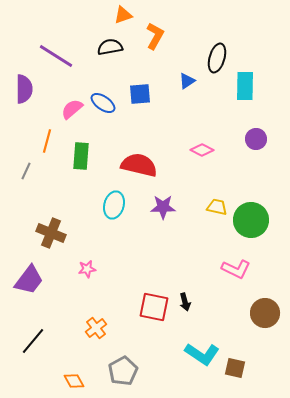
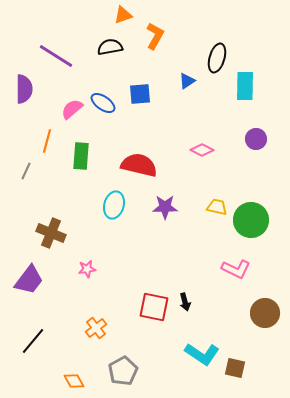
purple star: moved 2 px right
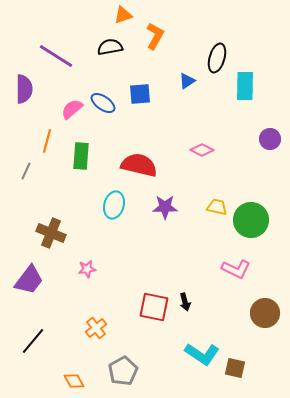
purple circle: moved 14 px right
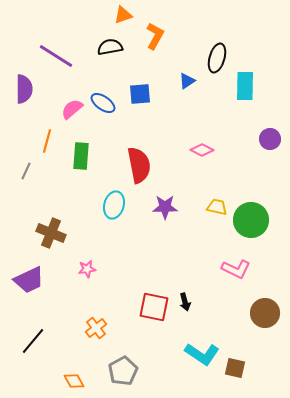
red semicircle: rotated 66 degrees clockwise
purple trapezoid: rotated 28 degrees clockwise
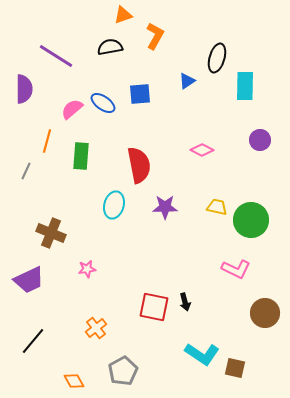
purple circle: moved 10 px left, 1 px down
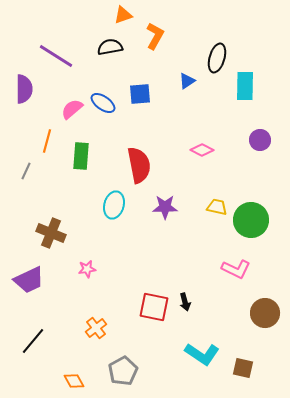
brown square: moved 8 px right
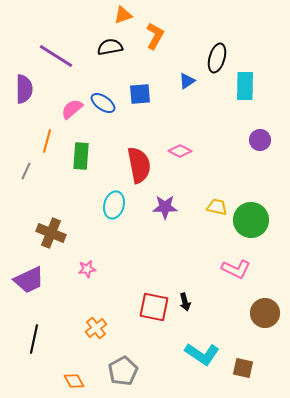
pink diamond: moved 22 px left, 1 px down
black line: moved 1 px right, 2 px up; rotated 28 degrees counterclockwise
